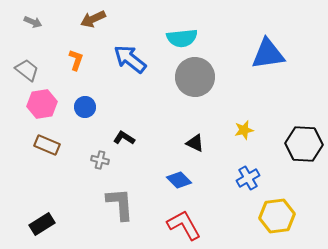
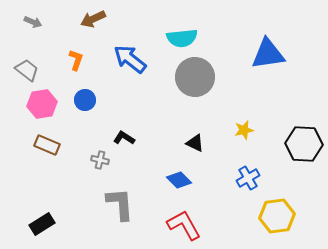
blue circle: moved 7 px up
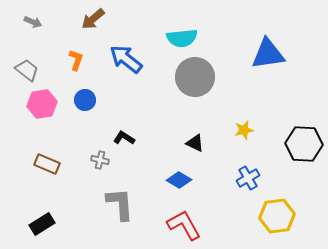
brown arrow: rotated 15 degrees counterclockwise
blue arrow: moved 4 px left
brown rectangle: moved 19 px down
blue diamond: rotated 15 degrees counterclockwise
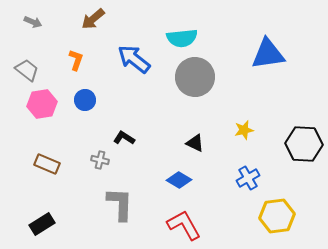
blue arrow: moved 8 px right
gray L-shape: rotated 6 degrees clockwise
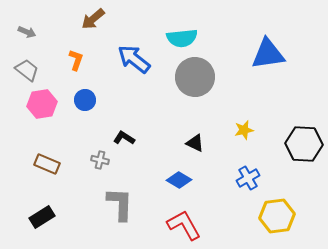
gray arrow: moved 6 px left, 10 px down
black rectangle: moved 7 px up
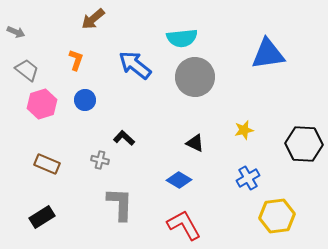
gray arrow: moved 11 px left
blue arrow: moved 1 px right, 6 px down
pink hexagon: rotated 8 degrees counterclockwise
black L-shape: rotated 10 degrees clockwise
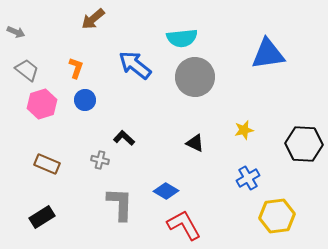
orange L-shape: moved 8 px down
blue diamond: moved 13 px left, 11 px down
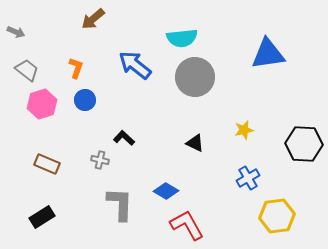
red L-shape: moved 3 px right
